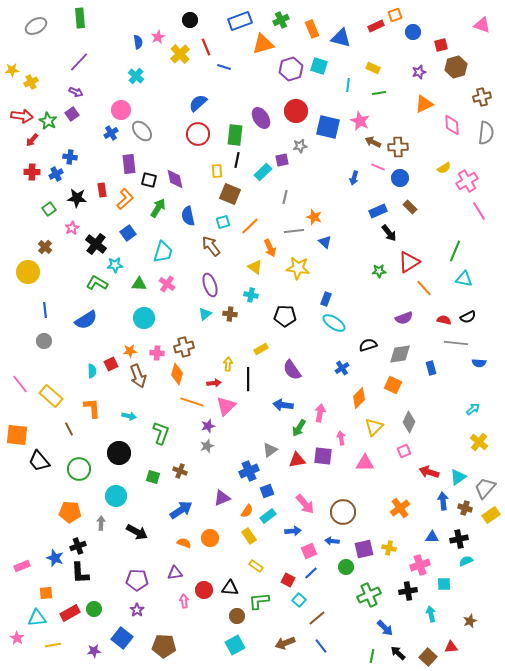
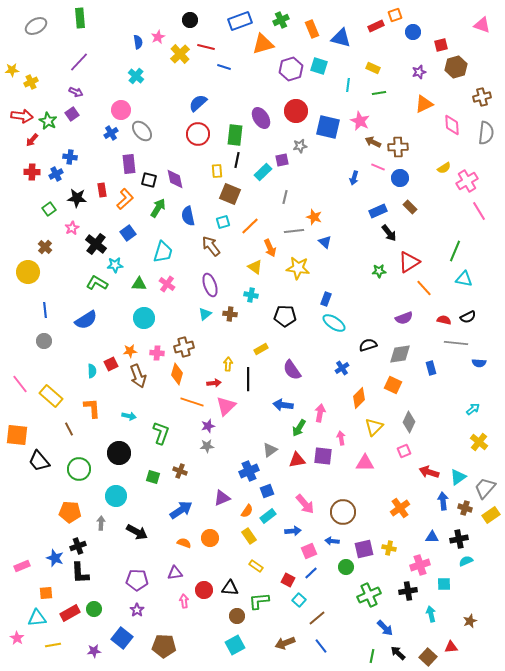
red line at (206, 47): rotated 54 degrees counterclockwise
gray star at (207, 446): rotated 16 degrees clockwise
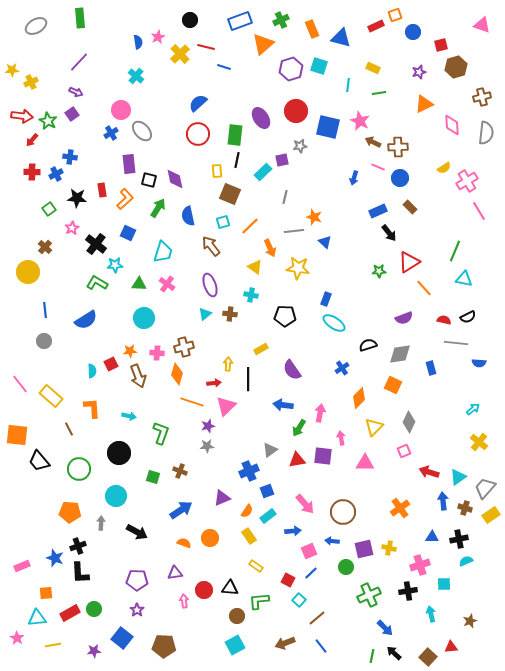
orange triangle at (263, 44): rotated 25 degrees counterclockwise
blue square at (128, 233): rotated 28 degrees counterclockwise
black arrow at (398, 653): moved 4 px left
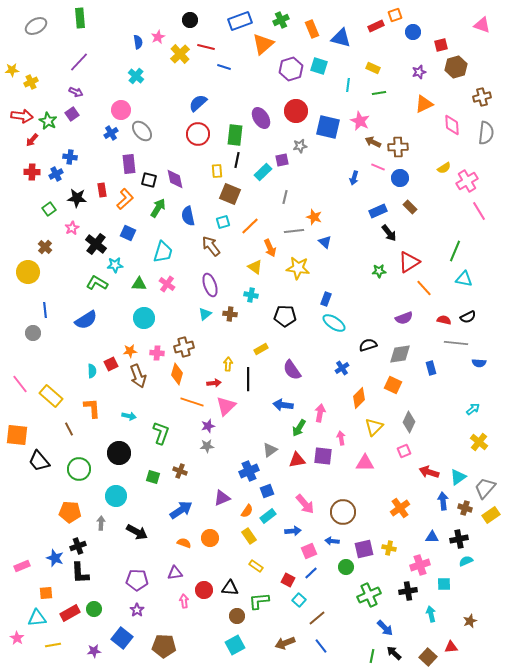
gray circle at (44, 341): moved 11 px left, 8 px up
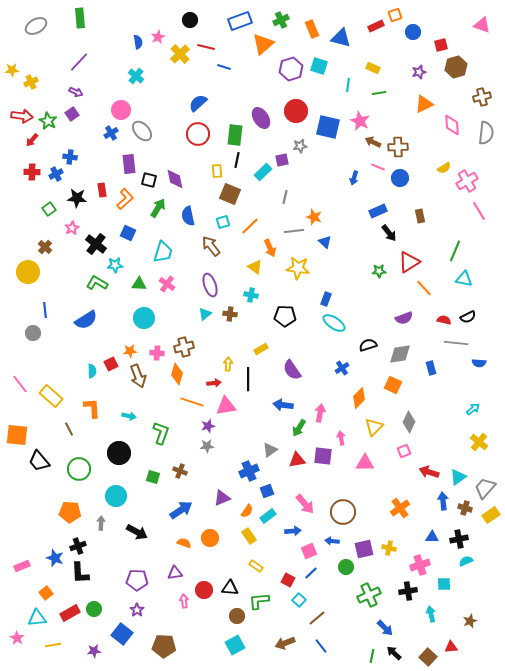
brown rectangle at (410, 207): moved 10 px right, 9 px down; rotated 32 degrees clockwise
pink triangle at (226, 406): rotated 35 degrees clockwise
orange square at (46, 593): rotated 32 degrees counterclockwise
blue square at (122, 638): moved 4 px up
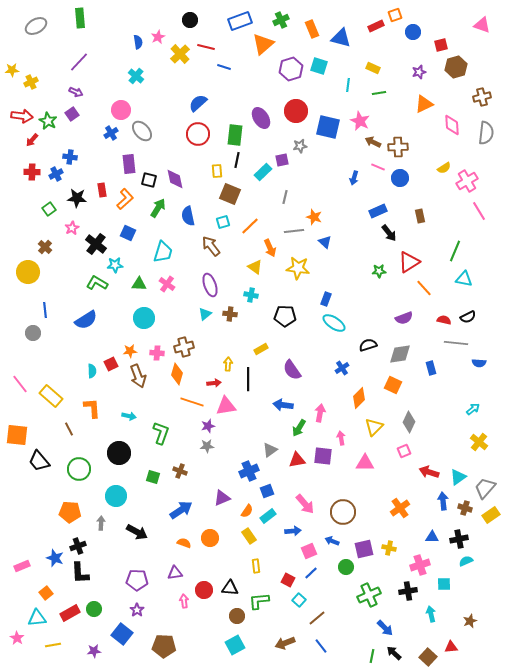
blue arrow at (332, 541): rotated 16 degrees clockwise
yellow rectangle at (256, 566): rotated 48 degrees clockwise
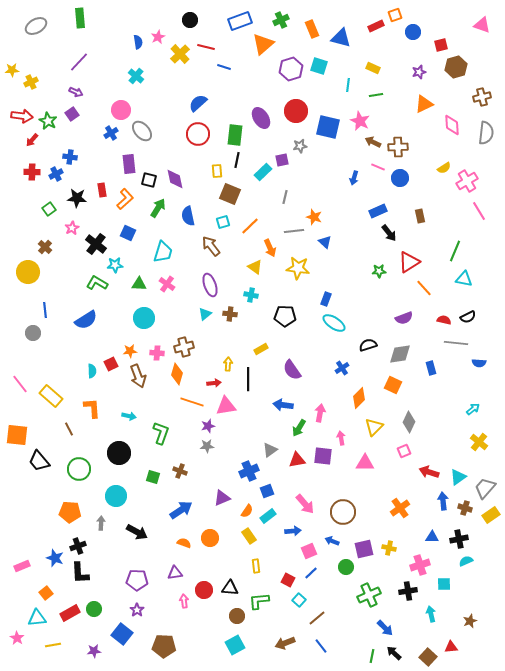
green line at (379, 93): moved 3 px left, 2 px down
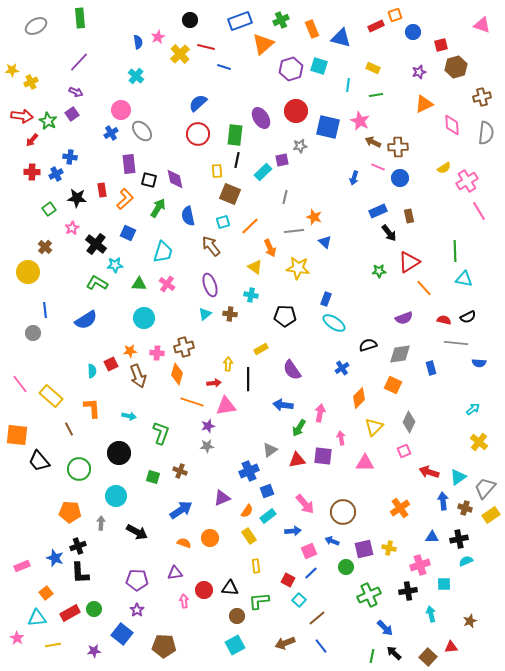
brown rectangle at (420, 216): moved 11 px left
green line at (455, 251): rotated 25 degrees counterclockwise
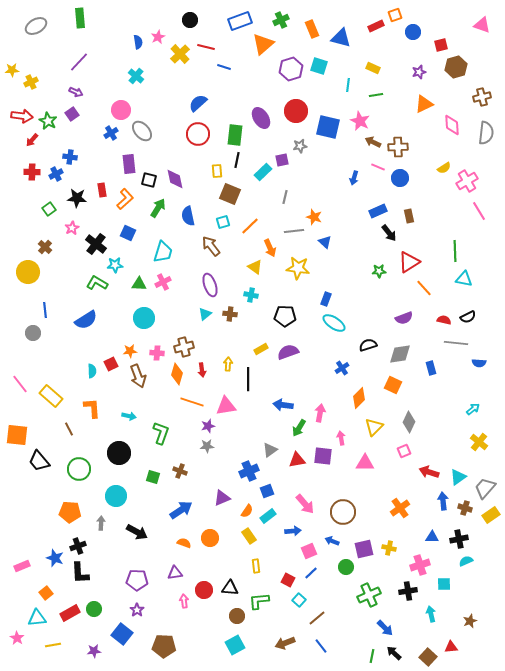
pink cross at (167, 284): moved 4 px left, 2 px up; rotated 28 degrees clockwise
purple semicircle at (292, 370): moved 4 px left, 18 px up; rotated 105 degrees clockwise
red arrow at (214, 383): moved 12 px left, 13 px up; rotated 88 degrees clockwise
